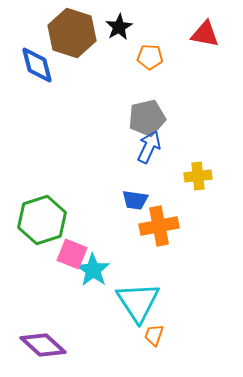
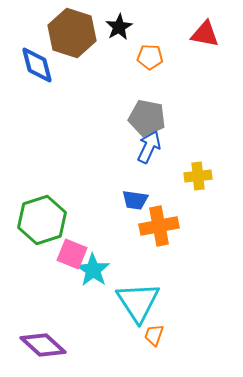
gray pentagon: rotated 24 degrees clockwise
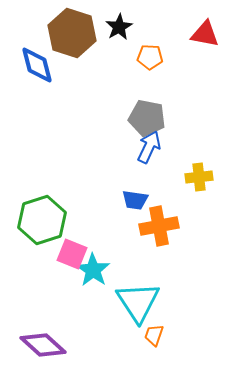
yellow cross: moved 1 px right, 1 px down
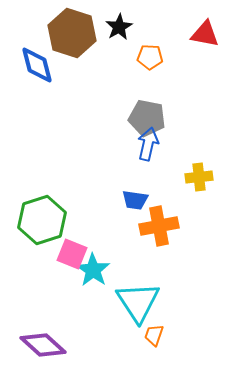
blue arrow: moved 1 px left, 3 px up; rotated 12 degrees counterclockwise
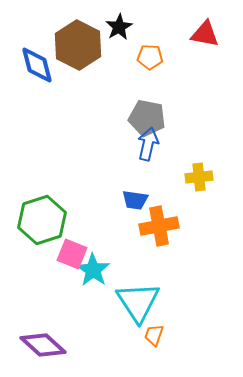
brown hexagon: moved 6 px right, 12 px down; rotated 9 degrees clockwise
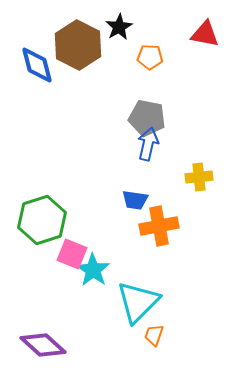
cyan triangle: rotated 18 degrees clockwise
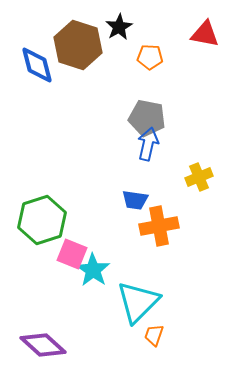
brown hexagon: rotated 9 degrees counterclockwise
yellow cross: rotated 16 degrees counterclockwise
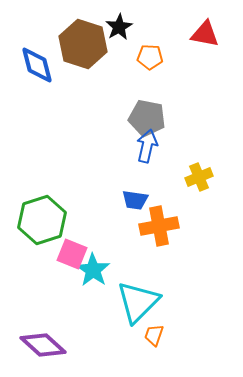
brown hexagon: moved 5 px right, 1 px up
blue arrow: moved 1 px left, 2 px down
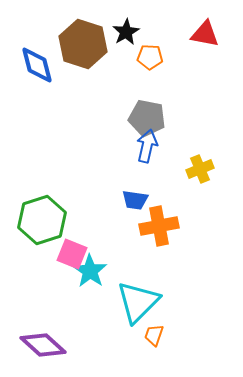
black star: moved 7 px right, 5 px down
yellow cross: moved 1 px right, 8 px up
cyan star: moved 3 px left, 1 px down
